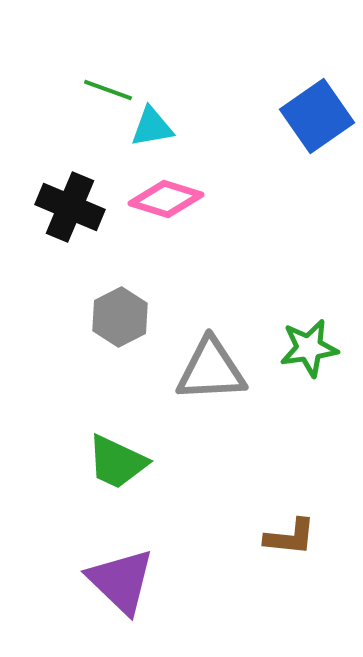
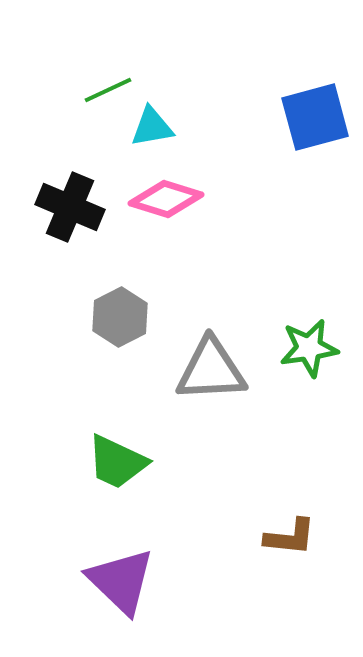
green line: rotated 45 degrees counterclockwise
blue square: moved 2 px left, 1 px down; rotated 20 degrees clockwise
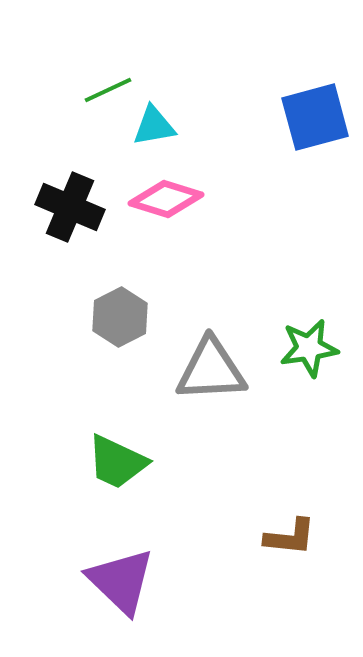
cyan triangle: moved 2 px right, 1 px up
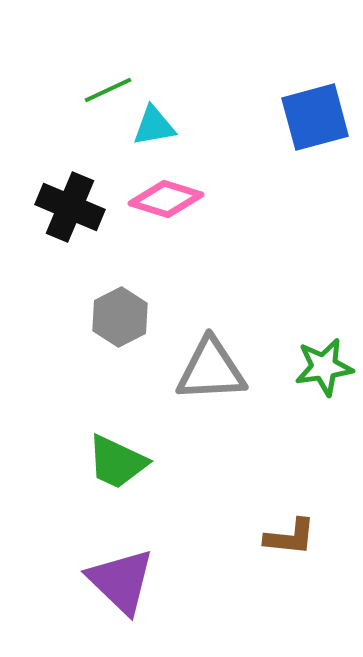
green star: moved 15 px right, 19 px down
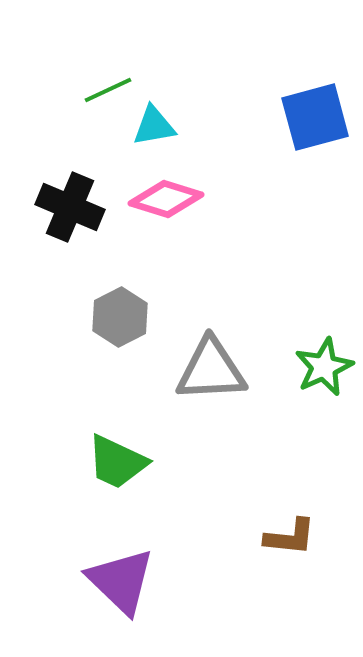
green star: rotated 16 degrees counterclockwise
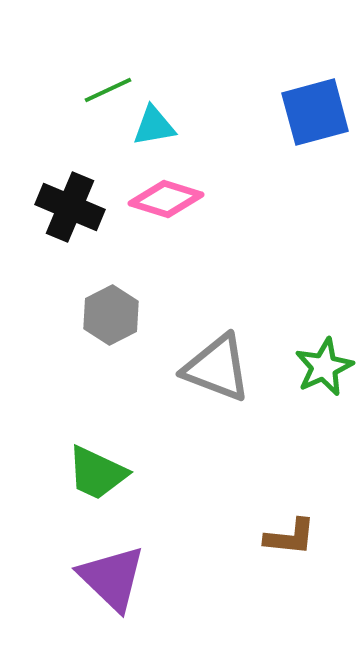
blue square: moved 5 px up
gray hexagon: moved 9 px left, 2 px up
gray triangle: moved 6 px right, 2 px up; rotated 24 degrees clockwise
green trapezoid: moved 20 px left, 11 px down
purple triangle: moved 9 px left, 3 px up
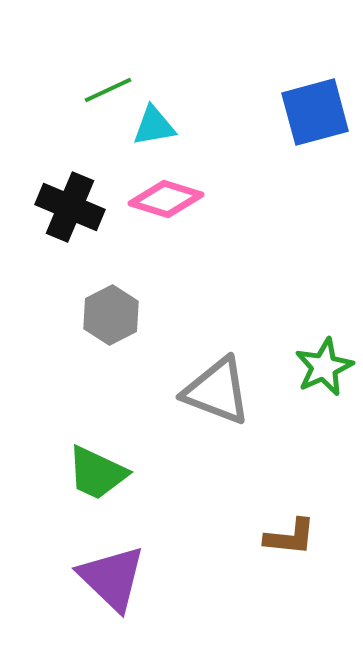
gray triangle: moved 23 px down
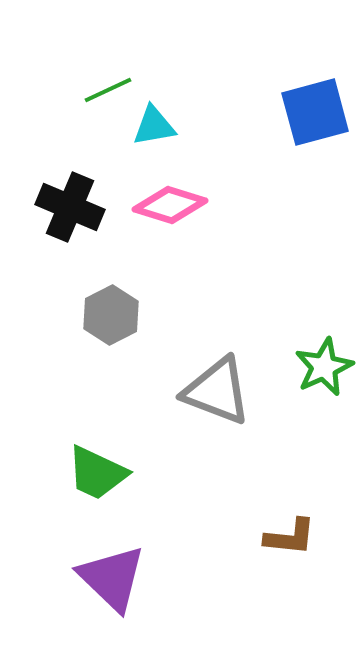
pink diamond: moved 4 px right, 6 px down
